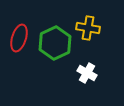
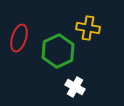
green hexagon: moved 3 px right, 8 px down
white cross: moved 12 px left, 14 px down
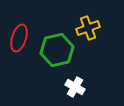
yellow cross: rotated 30 degrees counterclockwise
green hexagon: moved 1 px left, 1 px up; rotated 12 degrees clockwise
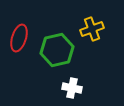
yellow cross: moved 4 px right, 1 px down
white cross: moved 3 px left, 1 px down; rotated 18 degrees counterclockwise
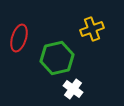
green hexagon: moved 8 px down
white cross: moved 1 px right, 1 px down; rotated 24 degrees clockwise
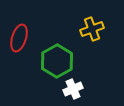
green hexagon: moved 3 px down; rotated 16 degrees counterclockwise
white cross: rotated 30 degrees clockwise
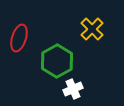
yellow cross: rotated 25 degrees counterclockwise
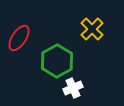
red ellipse: rotated 16 degrees clockwise
white cross: moved 1 px up
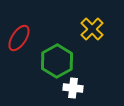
white cross: rotated 30 degrees clockwise
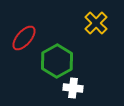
yellow cross: moved 4 px right, 6 px up
red ellipse: moved 5 px right; rotated 8 degrees clockwise
